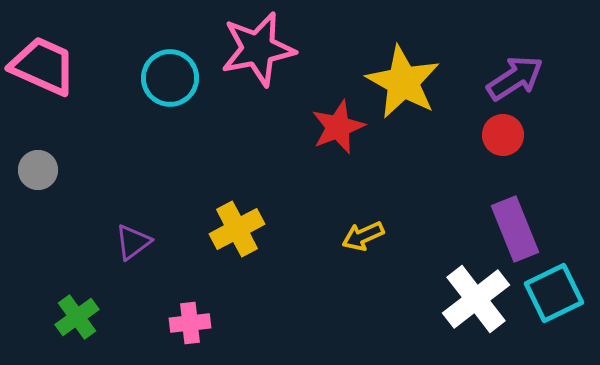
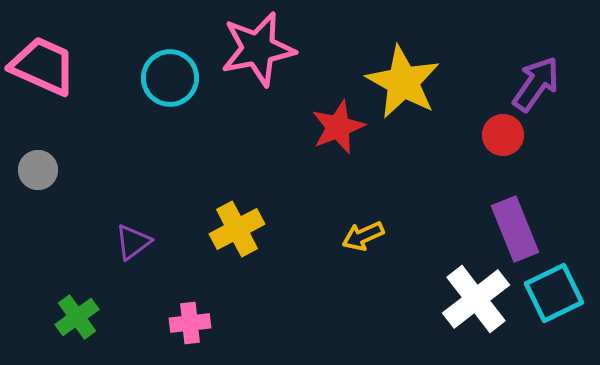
purple arrow: moved 21 px right, 6 px down; rotated 22 degrees counterclockwise
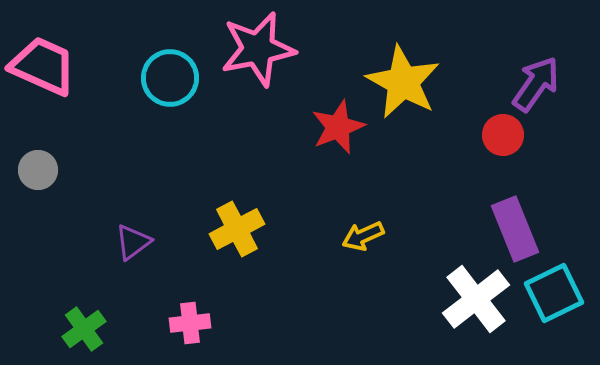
green cross: moved 7 px right, 12 px down
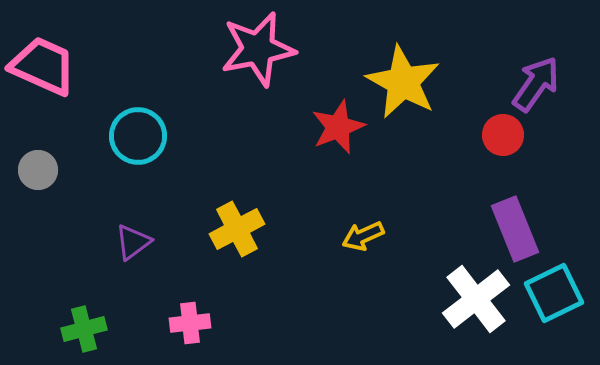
cyan circle: moved 32 px left, 58 px down
green cross: rotated 21 degrees clockwise
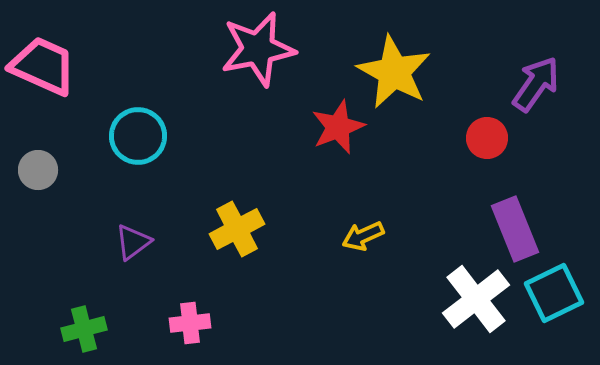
yellow star: moved 9 px left, 10 px up
red circle: moved 16 px left, 3 px down
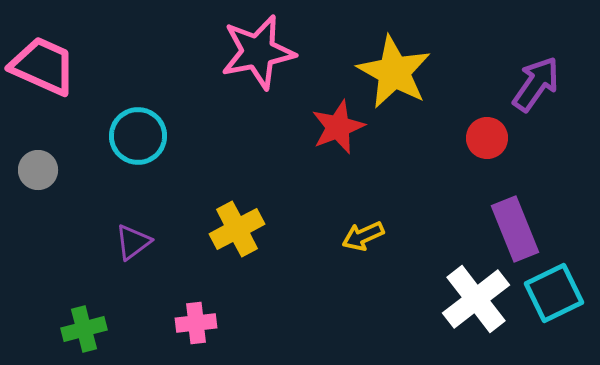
pink star: moved 3 px down
pink cross: moved 6 px right
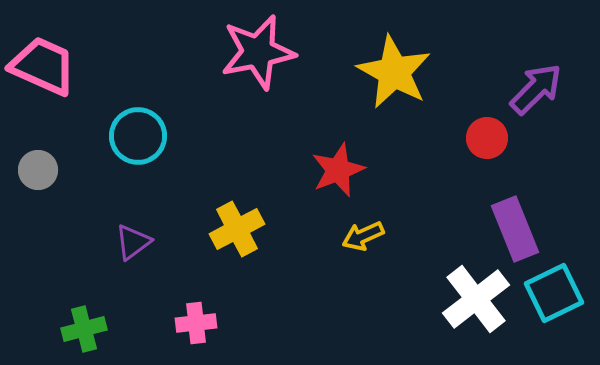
purple arrow: moved 5 px down; rotated 10 degrees clockwise
red star: moved 43 px down
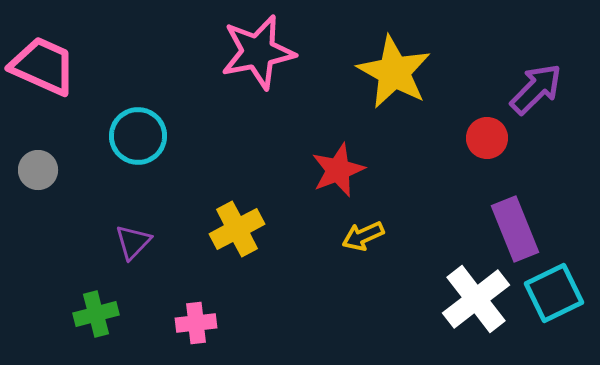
purple triangle: rotated 9 degrees counterclockwise
green cross: moved 12 px right, 15 px up
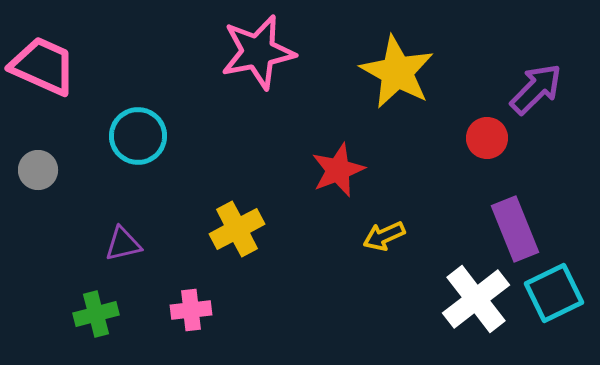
yellow star: moved 3 px right
yellow arrow: moved 21 px right
purple triangle: moved 10 px left, 2 px down; rotated 33 degrees clockwise
pink cross: moved 5 px left, 13 px up
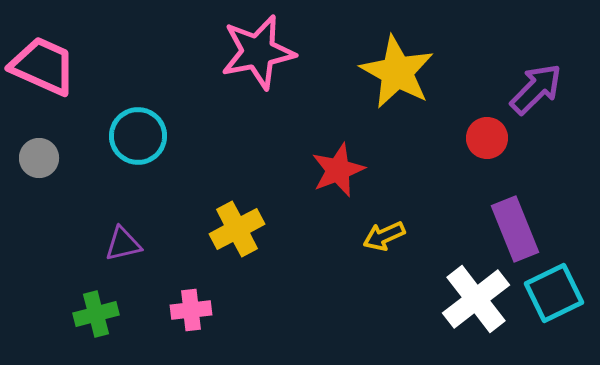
gray circle: moved 1 px right, 12 px up
